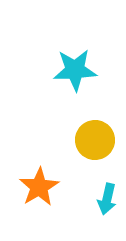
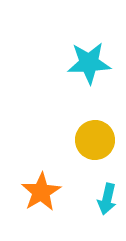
cyan star: moved 14 px right, 7 px up
orange star: moved 2 px right, 5 px down
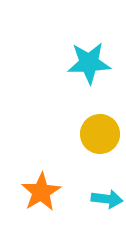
yellow circle: moved 5 px right, 6 px up
cyan arrow: rotated 96 degrees counterclockwise
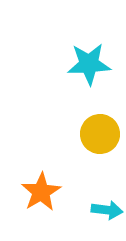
cyan star: moved 1 px down
cyan arrow: moved 11 px down
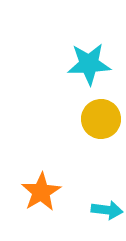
yellow circle: moved 1 px right, 15 px up
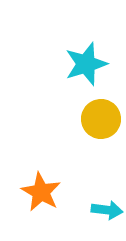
cyan star: moved 3 px left; rotated 15 degrees counterclockwise
orange star: rotated 12 degrees counterclockwise
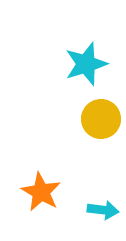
cyan arrow: moved 4 px left
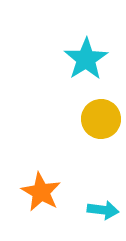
cyan star: moved 5 px up; rotated 15 degrees counterclockwise
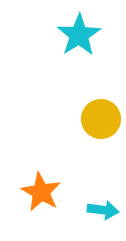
cyan star: moved 7 px left, 24 px up
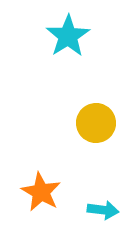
cyan star: moved 11 px left, 1 px down
yellow circle: moved 5 px left, 4 px down
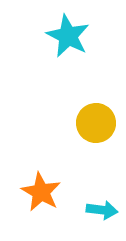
cyan star: rotated 12 degrees counterclockwise
cyan arrow: moved 1 px left
